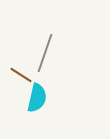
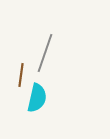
brown line: rotated 65 degrees clockwise
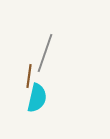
brown line: moved 8 px right, 1 px down
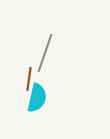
brown line: moved 3 px down
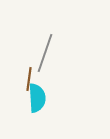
cyan semicircle: rotated 16 degrees counterclockwise
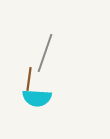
cyan semicircle: rotated 96 degrees clockwise
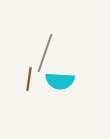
cyan semicircle: moved 23 px right, 17 px up
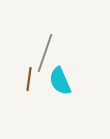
cyan semicircle: rotated 64 degrees clockwise
